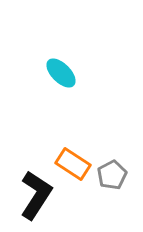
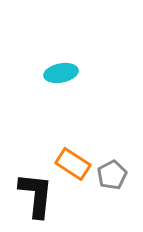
cyan ellipse: rotated 56 degrees counterclockwise
black L-shape: rotated 27 degrees counterclockwise
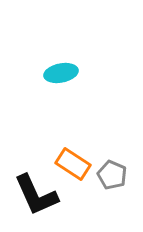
gray pentagon: rotated 20 degrees counterclockwise
black L-shape: rotated 150 degrees clockwise
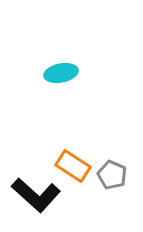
orange rectangle: moved 2 px down
black L-shape: rotated 24 degrees counterclockwise
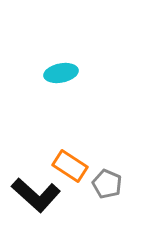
orange rectangle: moved 3 px left
gray pentagon: moved 5 px left, 9 px down
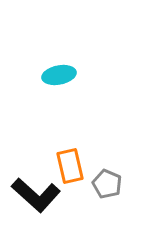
cyan ellipse: moved 2 px left, 2 px down
orange rectangle: rotated 44 degrees clockwise
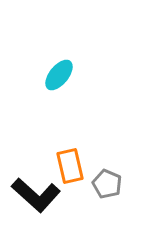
cyan ellipse: rotated 40 degrees counterclockwise
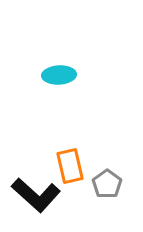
cyan ellipse: rotated 48 degrees clockwise
gray pentagon: rotated 12 degrees clockwise
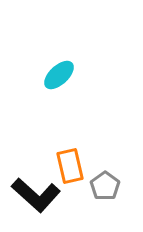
cyan ellipse: rotated 40 degrees counterclockwise
gray pentagon: moved 2 px left, 2 px down
